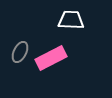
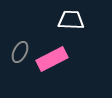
pink rectangle: moved 1 px right, 1 px down
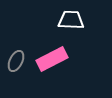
gray ellipse: moved 4 px left, 9 px down
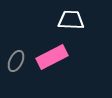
pink rectangle: moved 2 px up
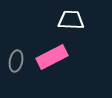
gray ellipse: rotated 15 degrees counterclockwise
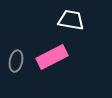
white trapezoid: rotated 8 degrees clockwise
